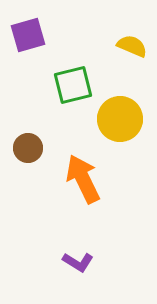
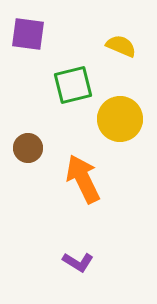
purple square: moved 1 px up; rotated 24 degrees clockwise
yellow semicircle: moved 11 px left
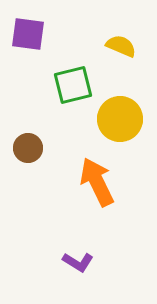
orange arrow: moved 14 px right, 3 px down
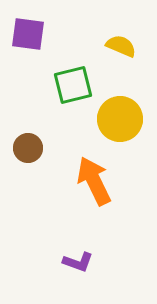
orange arrow: moved 3 px left, 1 px up
purple L-shape: rotated 12 degrees counterclockwise
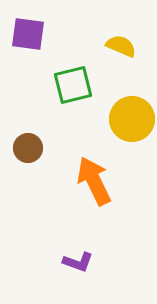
yellow circle: moved 12 px right
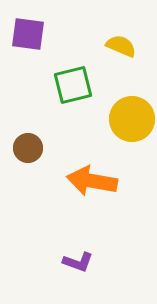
orange arrow: moved 2 px left; rotated 54 degrees counterclockwise
